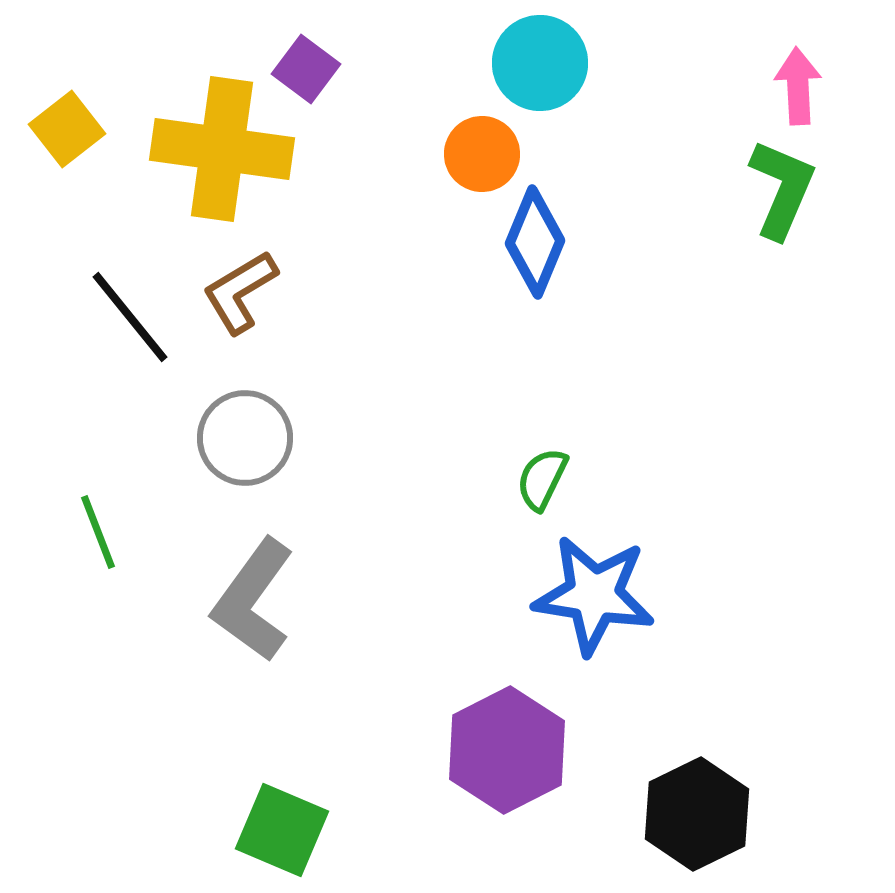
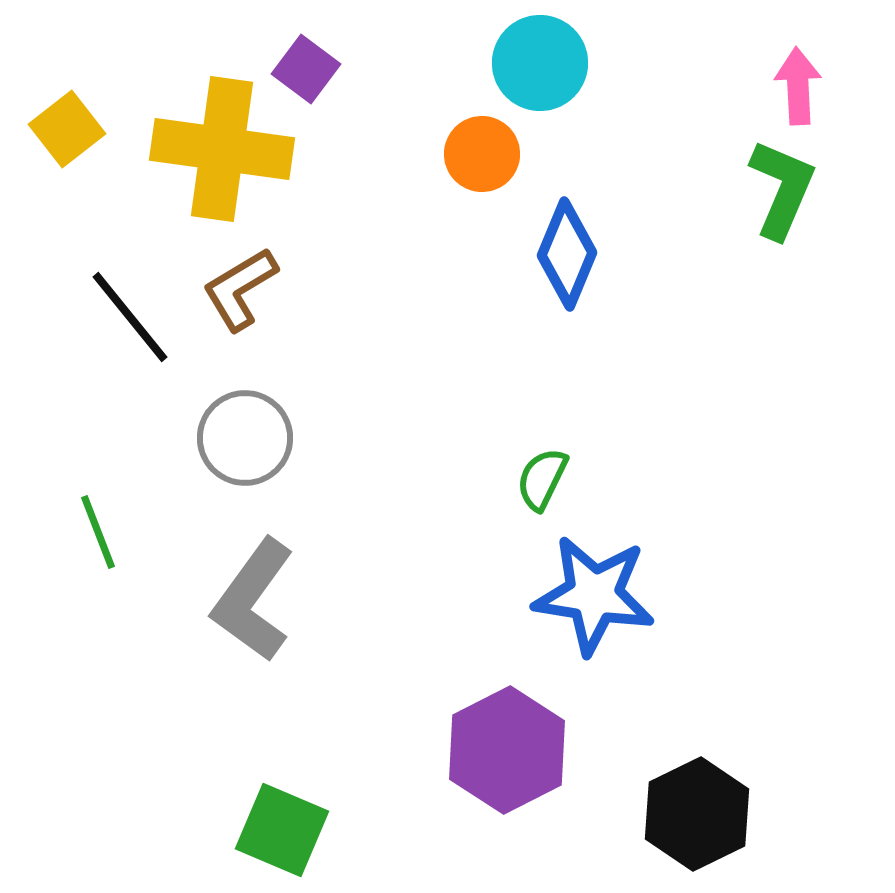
blue diamond: moved 32 px right, 12 px down
brown L-shape: moved 3 px up
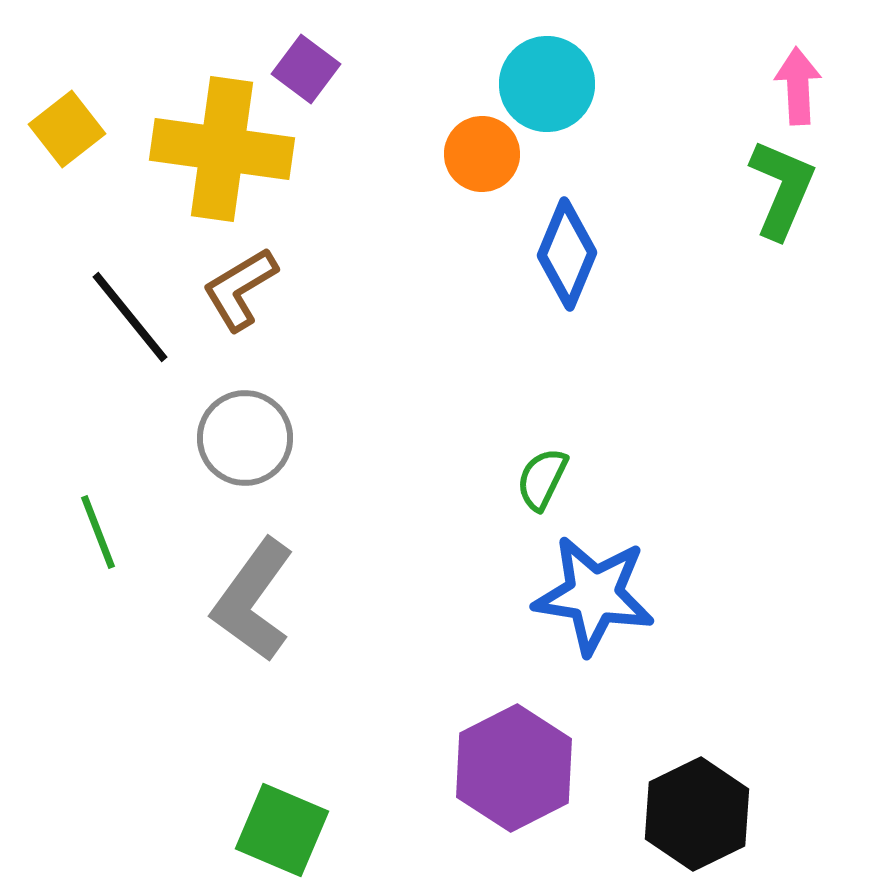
cyan circle: moved 7 px right, 21 px down
purple hexagon: moved 7 px right, 18 px down
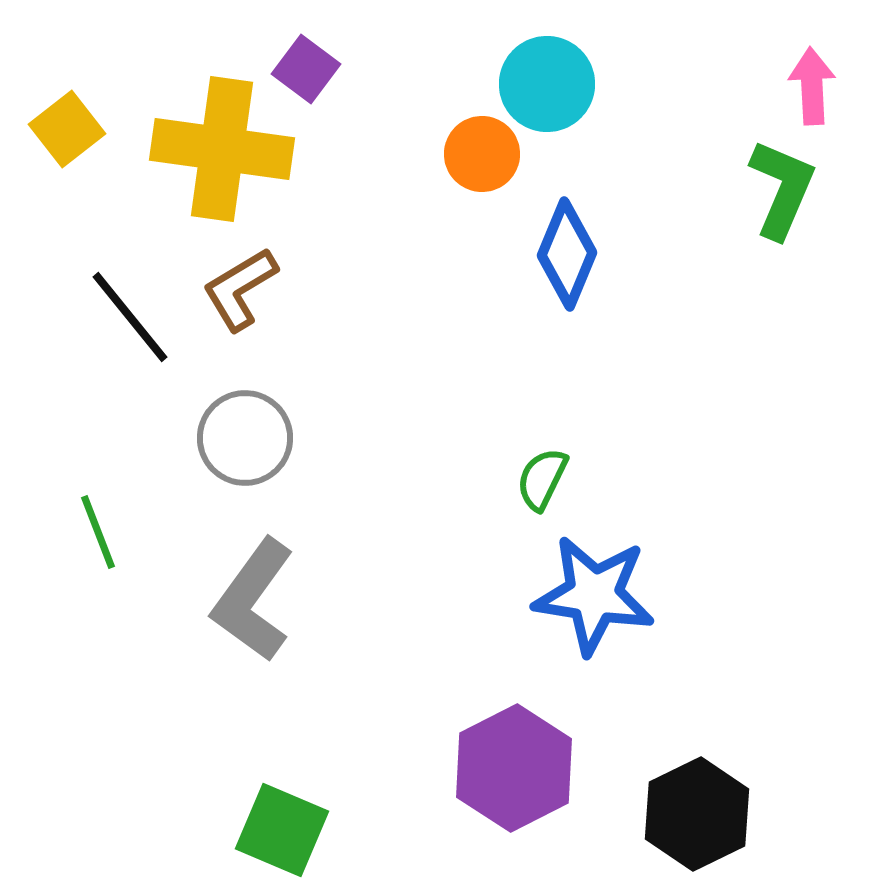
pink arrow: moved 14 px right
